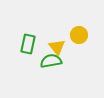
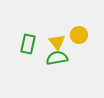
yellow triangle: moved 5 px up
green semicircle: moved 6 px right, 3 px up
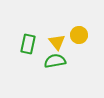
green semicircle: moved 2 px left, 3 px down
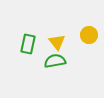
yellow circle: moved 10 px right
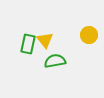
yellow triangle: moved 12 px left, 2 px up
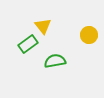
yellow triangle: moved 2 px left, 14 px up
green rectangle: rotated 42 degrees clockwise
